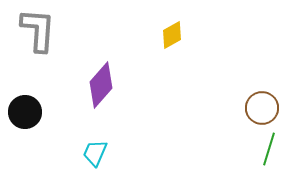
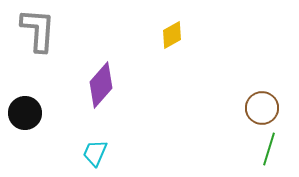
black circle: moved 1 px down
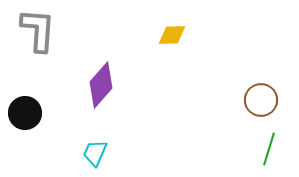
yellow diamond: rotated 28 degrees clockwise
brown circle: moved 1 px left, 8 px up
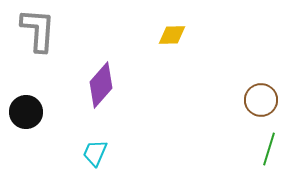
black circle: moved 1 px right, 1 px up
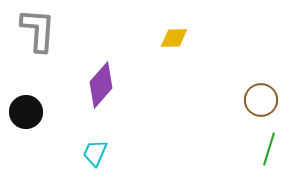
yellow diamond: moved 2 px right, 3 px down
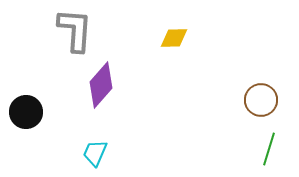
gray L-shape: moved 37 px right
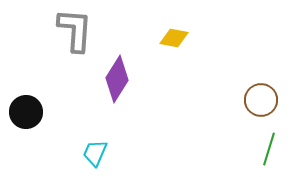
yellow diamond: rotated 12 degrees clockwise
purple diamond: moved 16 px right, 6 px up; rotated 9 degrees counterclockwise
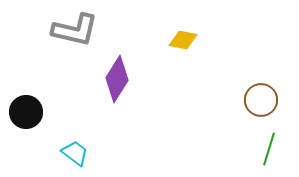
gray L-shape: rotated 99 degrees clockwise
yellow diamond: moved 9 px right, 2 px down
cyan trapezoid: moved 20 px left; rotated 104 degrees clockwise
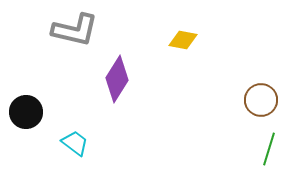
cyan trapezoid: moved 10 px up
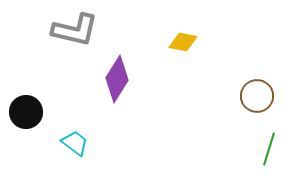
yellow diamond: moved 2 px down
brown circle: moved 4 px left, 4 px up
